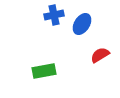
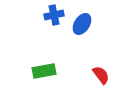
red semicircle: moved 1 px right, 20 px down; rotated 84 degrees clockwise
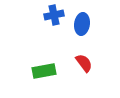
blue ellipse: rotated 25 degrees counterclockwise
red semicircle: moved 17 px left, 12 px up
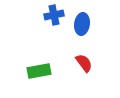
green rectangle: moved 5 px left
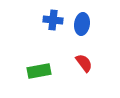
blue cross: moved 1 px left, 5 px down; rotated 18 degrees clockwise
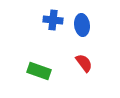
blue ellipse: moved 1 px down; rotated 15 degrees counterclockwise
green rectangle: rotated 30 degrees clockwise
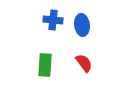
green rectangle: moved 6 px right, 6 px up; rotated 75 degrees clockwise
